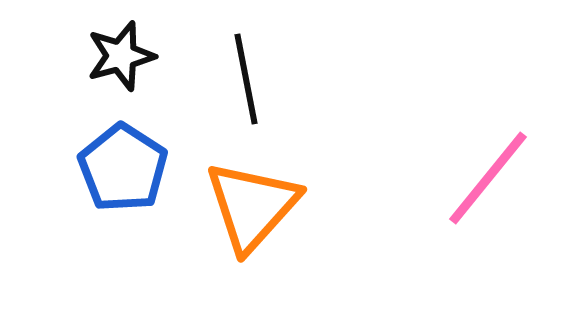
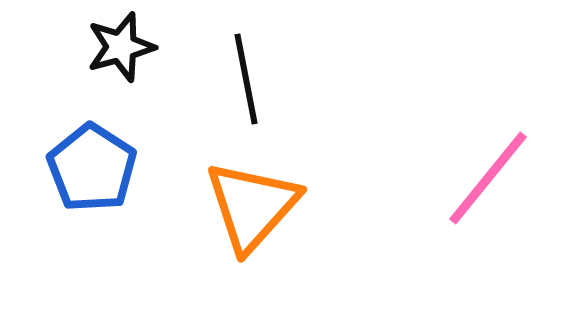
black star: moved 9 px up
blue pentagon: moved 31 px left
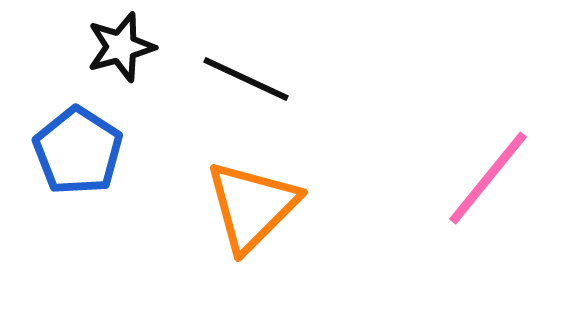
black line: rotated 54 degrees counterclockwise
blue pentagon: moved 14 px left, 17 px up
orange triangle: rotated 3 degrees clockwise
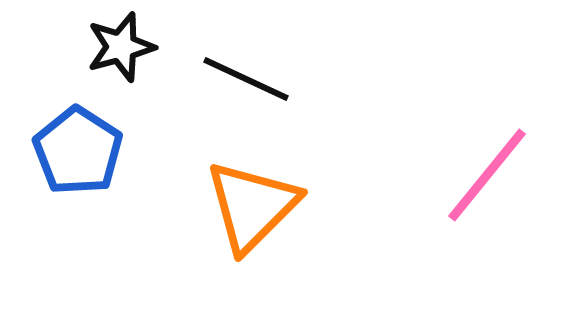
pink line: moved 1 px left, 3 px up
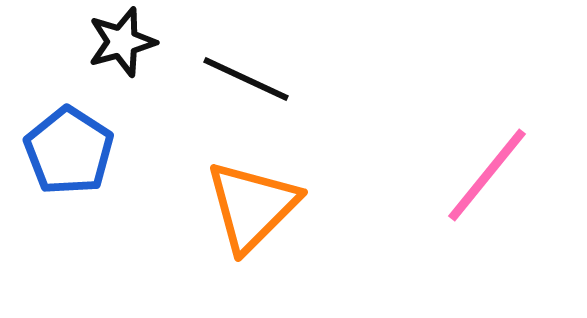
black star: moved 1 px right, 5 px up
blue pentagon: moved 9 px left
